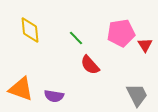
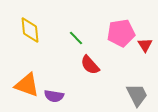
orange triangle: moved 6 px right, 4 px up
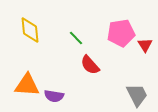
orange triangle: rotated 16 degrees counterclockwise
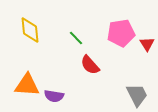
red triangle: moved 2 px right, 1 px up
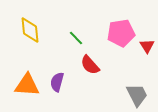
red triangle: moved 2 px down
purple semicircle: moved 3 px right, 14 px up; rotated 96 degrees clockwise
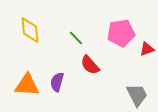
red triangle: moved 3 px down; rotated 42 degrees clockwise
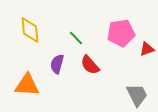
purple semicircle: moved 18 px up
